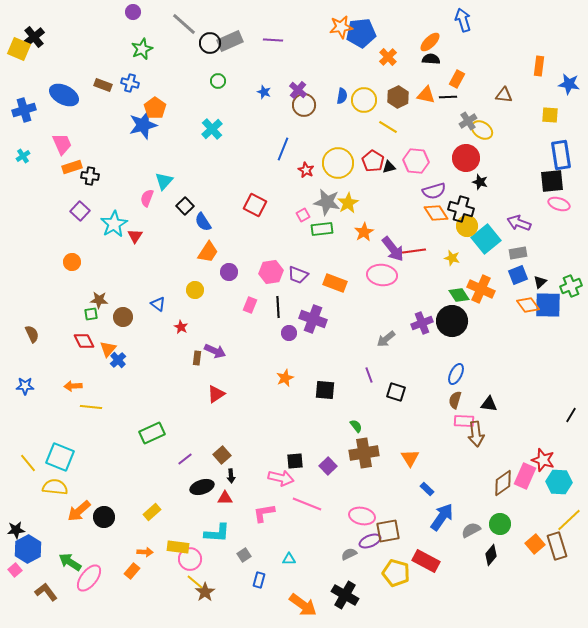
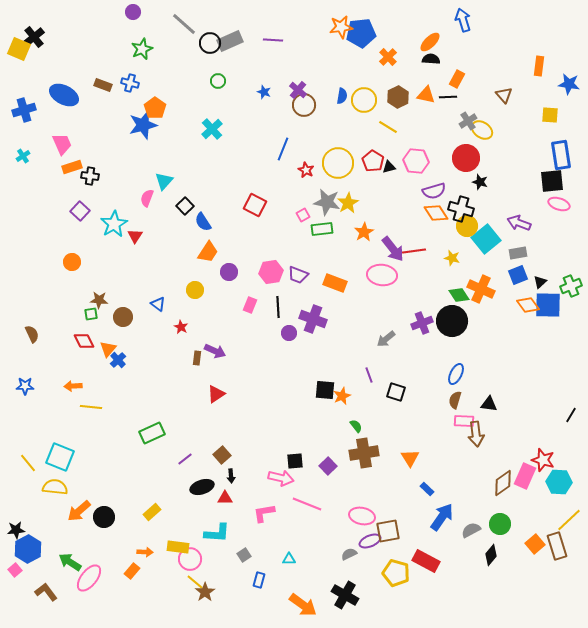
brown triangle at (504, 95): rotated 42 degrees clockwise
orange star at (285, 378): moved 57 px right, 18 px down
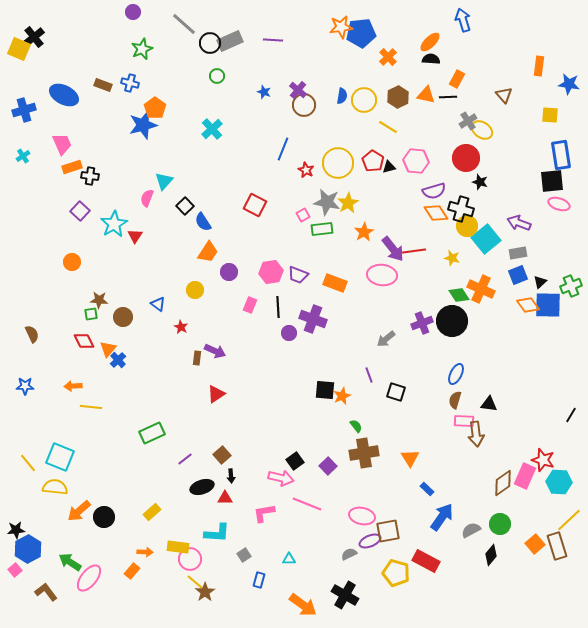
green circle at (218, 81): moved 1 px left, 5 px up
black square at (295, 461): rotated 30 degrees counterclockwise
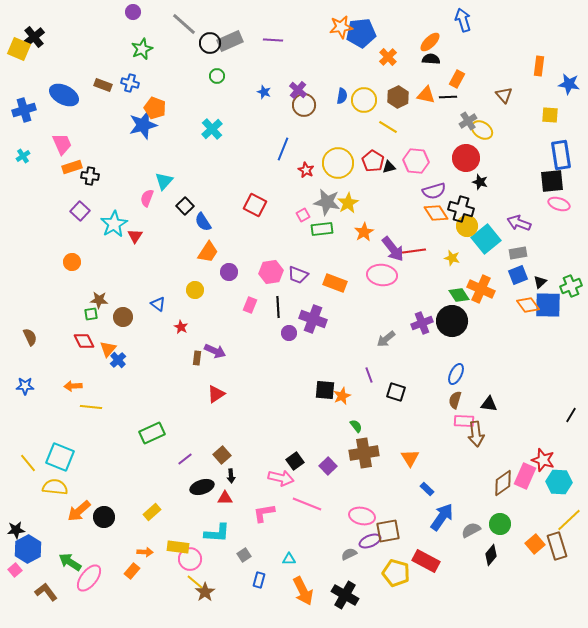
orange pentagon at (155, 108): rotated 15 degrees counterclockwise
brown semicircle at (32, 334): moved 2 px left, 3 px down
orange arrow at (303, 605): moved 14 px up; rotated 28 degrees clockwise
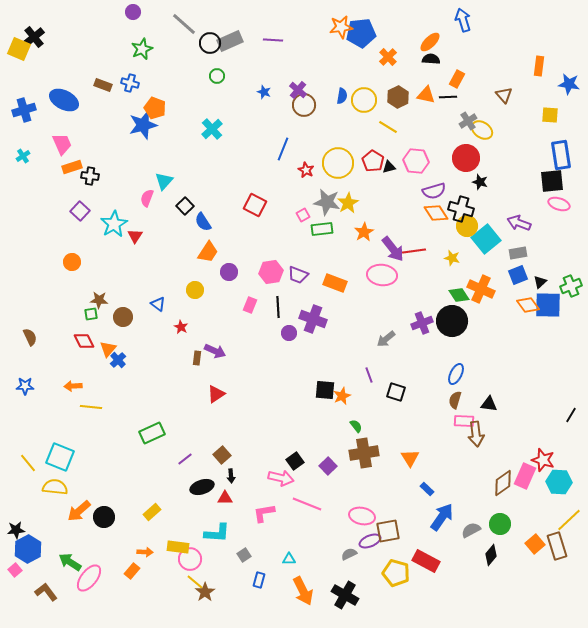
blue ellipse at (64, 95): moved 5 px down
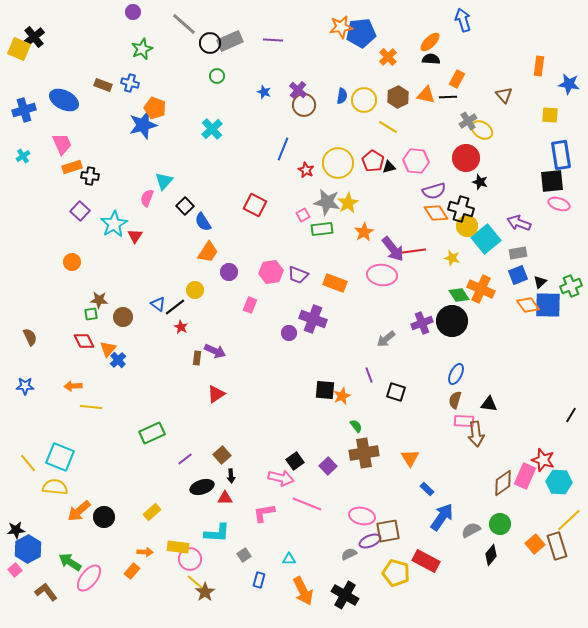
black line at (278, 307): moved 103 px left; rotated 55 degrees clockwise
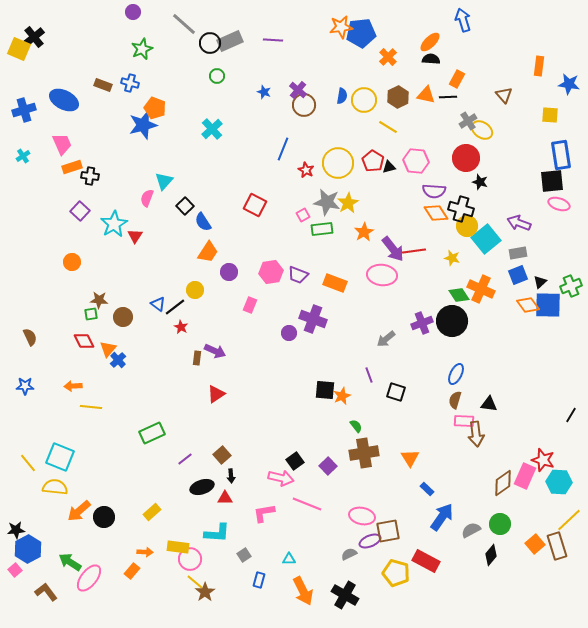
purple semicircle at (434, 191): rotated 20 degrees clockwise
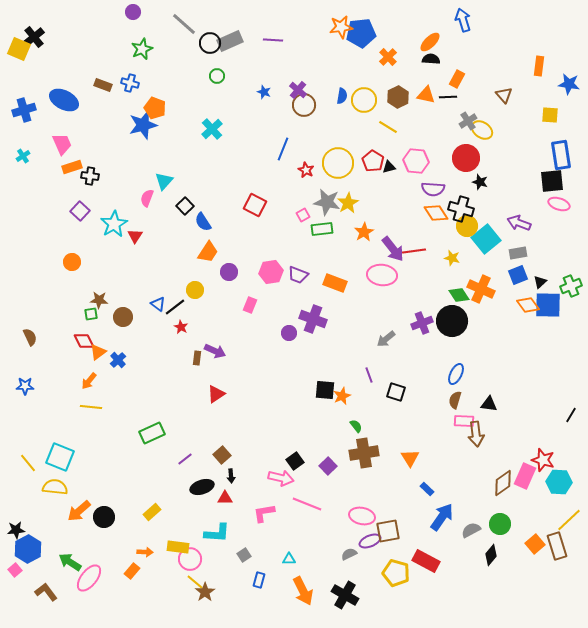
purple semicircle at (434, 191): moved 1 px left, 2 px up
orange triangle at (108, 349): moved 10 px left, 3 px down; rotated 12 degrees clockwise
orange arrow at (73, 386): moved 16 px right, 5 px up; rotated 48 degrees counterclockwise
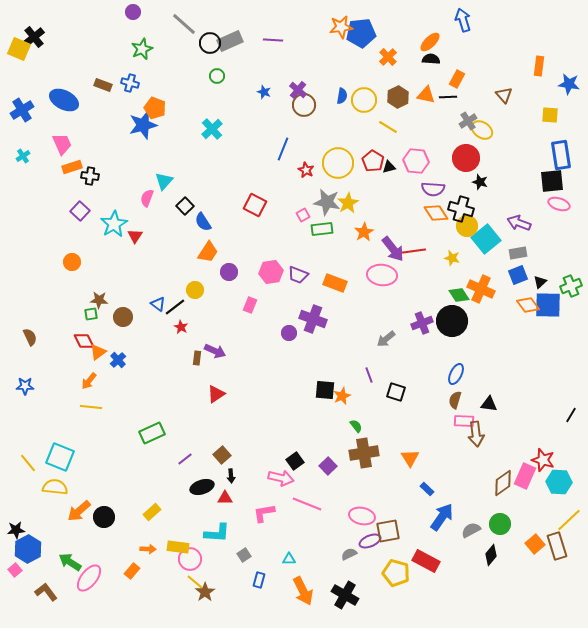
blue cross at (24, 110): moved 2 px left; rotated 15 degrees counterclockwise
orange arrow at (145, 552): moved 3 px right, 3 px up
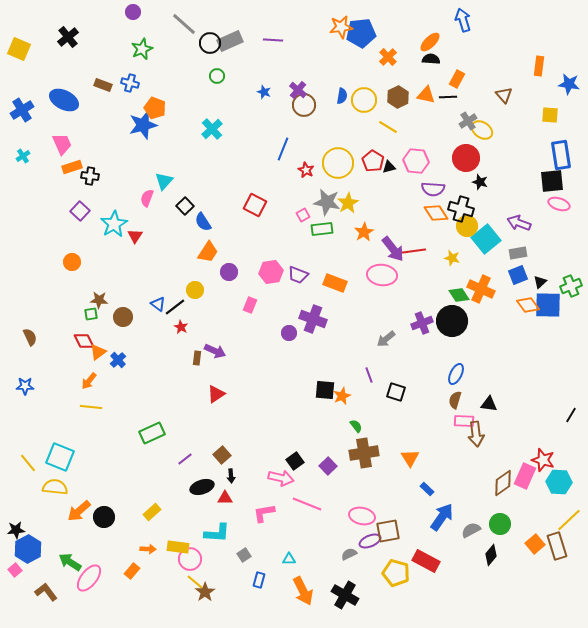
black cross at (34, 37): moved 34 px right
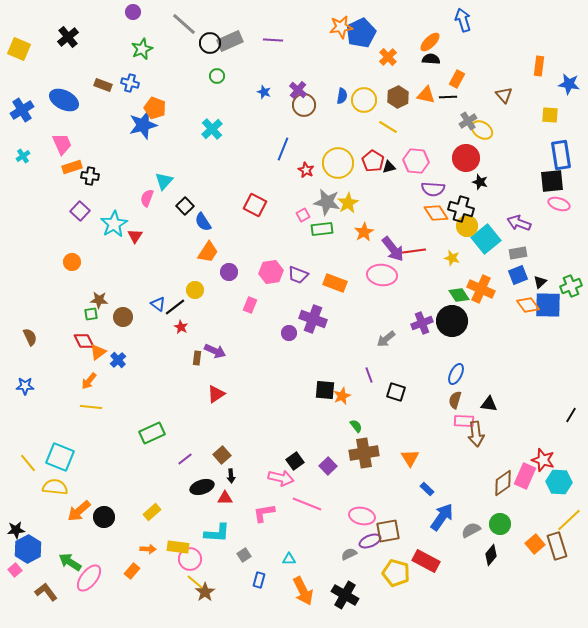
blue pentagon at (361, 33): rotated 20 degrees counterclockwise
